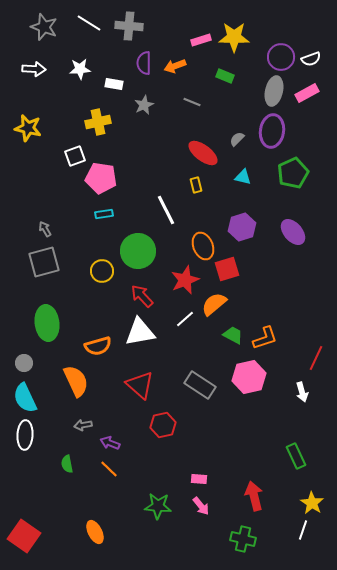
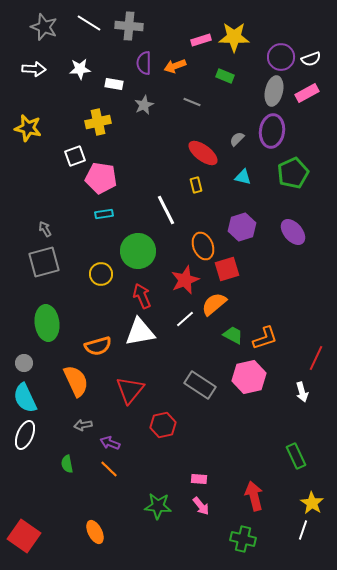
yellow circle at (102, 271): moved 1 px left, 3 px down
red arrow at (142, 296): rotated 20 degrees clockwise
red triangle at (140, 385): moved 10 px left, 5 px down; rotated 28 degrees clockwise
white ellipse at (25, 435): rotated 20 degrees clockwise
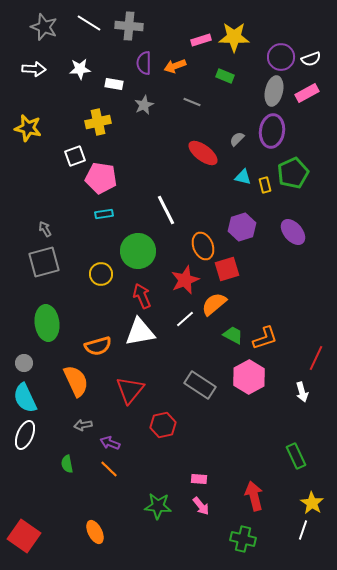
yellow rectangle at (196, 185): moved 69 px right
pink hexagon at (249, 377): rotated 16 degrees counterclockwise
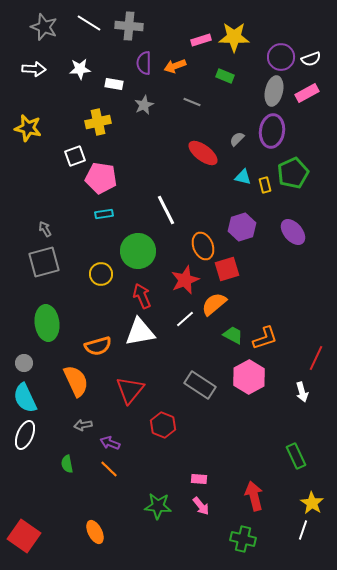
red hexagon at (163, 425): rotated 25 degrees counterclockwise
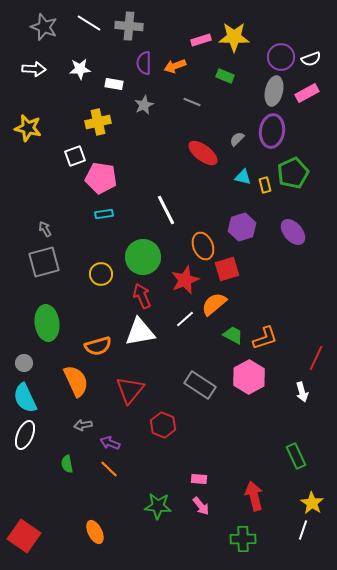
green circle at (138, 251): moved 5 px right, 6 px down
green cross at (243, 539): rotated 15 degrees counterclockwise
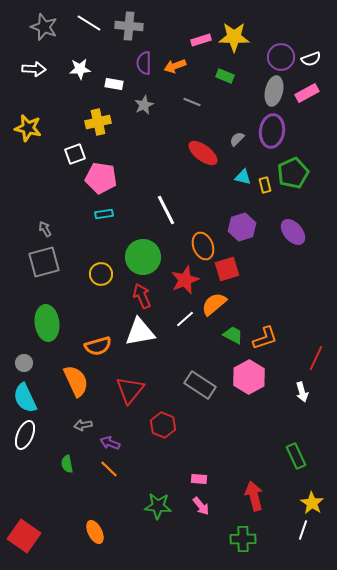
white square at (75, 156): moved 2 px up
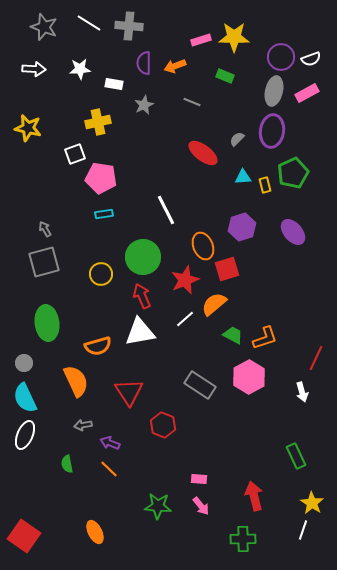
cyan triangle at (243, 177): rotated 18 degrees counterclockwise
red triangle at (130, 390): moved 1 px left, 2 px down; rotated 12 degrees counterclockwise
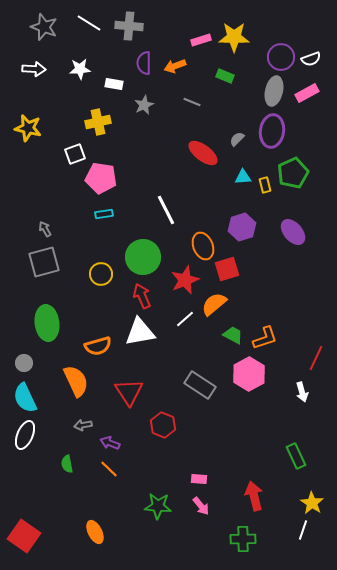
pink hexagon at (249, 377): moved 3 px up
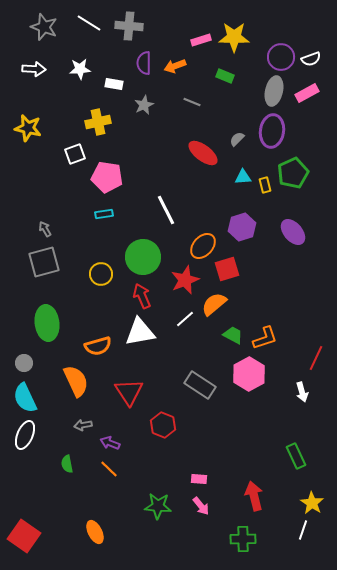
pink pentagon at (101, 178): moved 6 px right, 1 px up
orange ellipse at (203, 246): rotated 64 degrees clockwise
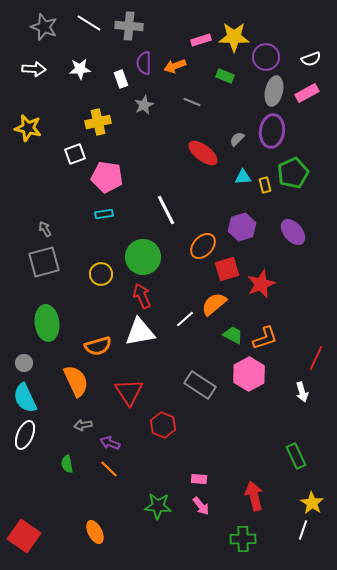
purple circle at (281, 57): moved 15 px left
white rectangle at (114, 84): moved 7 px right, 5 px up; rotated 60 degrees clockwise
red star at (185, 280): moved 76 px right, 4 px down
